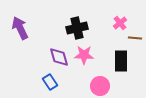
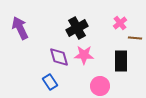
black cross: rotated 15 degrees counterclockwise
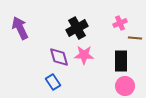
pink cross: rotated 16 degrees clockwise
blue rectangle: moved 3 px right
pink circle: moved 25 px right
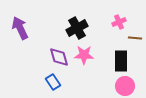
pink cross: moved 1 px left, 1 px up
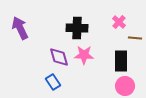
pink cross: rotated 24 degrees counterclockwise
black cross: rotated 30 degrees clockwise
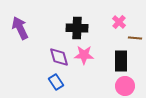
blue rectangle: moved 3 px right
